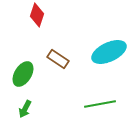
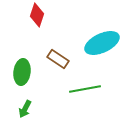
cyan ellipse: moved 7 px left, 9 px up
green ellipse: moved 1 px left, 2 px up; rotated 25 degrees counterclockwise
green line: moved 15 px left, 15 px up
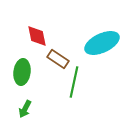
red diamond: moved 21 px down; rotated 30 degrees counterclockwise
green line: moved 11 px left, 7 px up; rotated 68 degrees counterclockwise
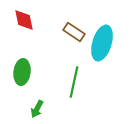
red diamond: moved 13 px left, 16 px up
cyan ellipse: rotated 48 degrees counterclockwise
brown rectangle: moved 16 px right, 27 px up
green arrow: moved 12 px right
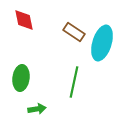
green ellipse: moved 1 px left, 6 px down
green arrow: rotated 126 degrees counterclockwise
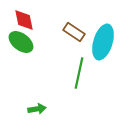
cyan ellipse: moved 1 px right, 1 px up
green ellipse: moved 36 px up; rotated 60 degrees counterclockwise
green line: moved 5 px right, 9 px up
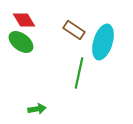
red diamond: rotated 20 degrees counterclockwise
brown rectangle: moved 2 px up
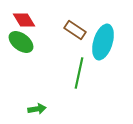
brown rectangle: moved 1 px right
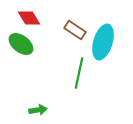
red diamond: moved 5 px right, 2 px up
green ellipse: moved 2 px down
green arrow: moved 1 px right, 1 px down
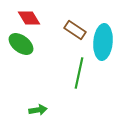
cyan ellipse: rotated 12 degrees counterclockwise
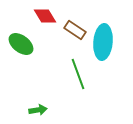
red diamond: moved 16 px right, 2 px up
green line: moved 1 px left, 1 px down; rotated 32 degrees counterclockwise
